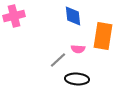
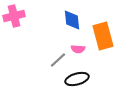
blue diamond: moved 1 px left, 4 px down
orange rectangle: rotated 24 degrees counterclockwise
black ellipse: rotated 20 degrees counterclockwise
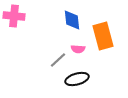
pink cross: rotated 20 degrees clockwise
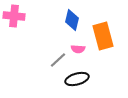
blue diamond: rotated 20 degrees clockwise
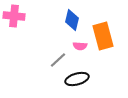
pink semicircle: moved 2 px right, 3 px up
